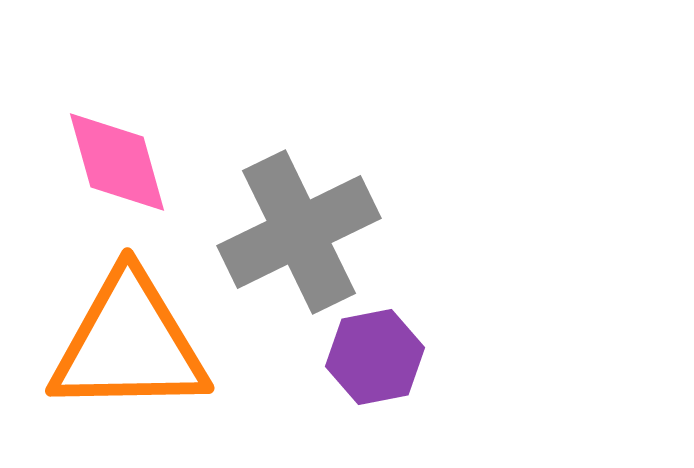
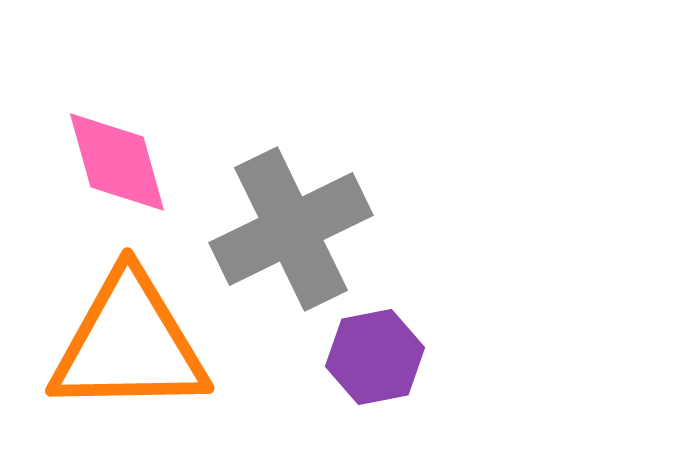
gray cross: moved 8 px left, 3 px up
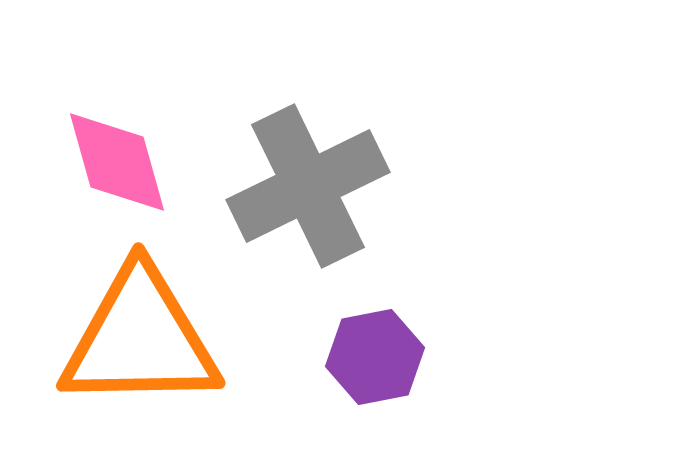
gray cross: moved 17 px right, 43 px up
orange triangle: moved 11 px right, 5 px up
